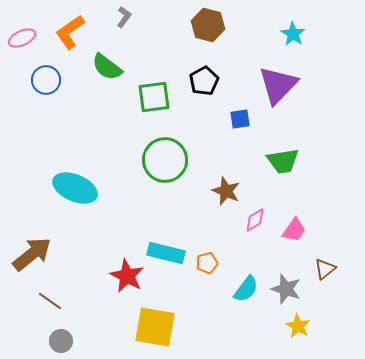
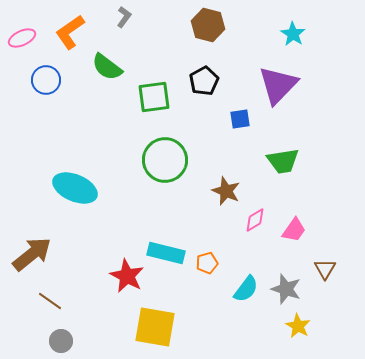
brown triangle: rotated 20 degrees counterclockwise
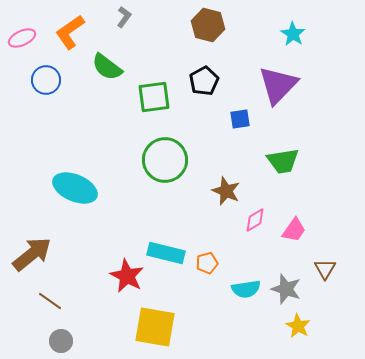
cyan semicircle: rotated 44 degrees clockwise
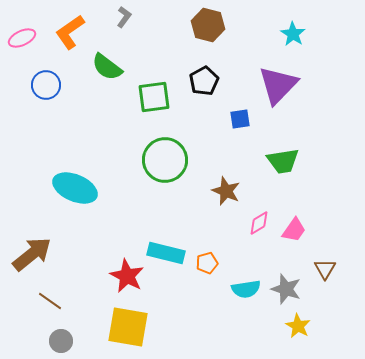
blue circle: moved 5 px down
pink diamond: moved 4 px right, 3 px down
yellow square: moved 27 px left
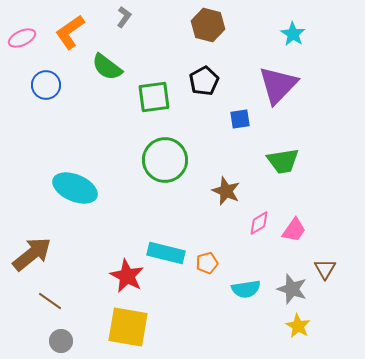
gray star: moved 6 px right
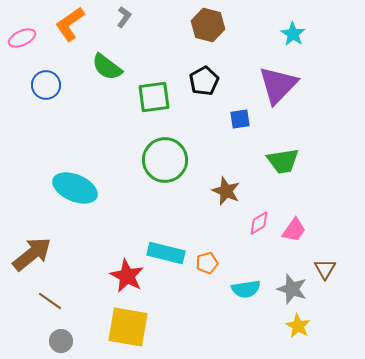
orange L-shape: moved 8 px up
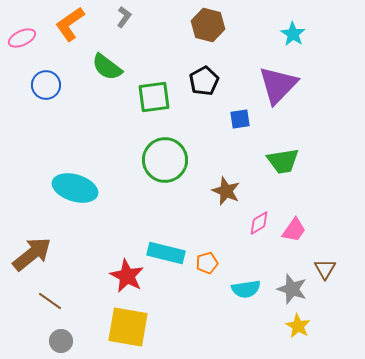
cyan ellipse: rotated 6 degrees counterclockwise
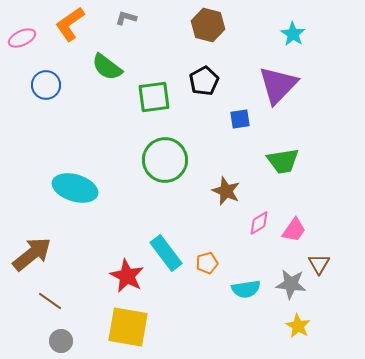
gray L-shape: moved 2 px right, 1 px down; rotated 110 degrees counterclockwise
cyan rectangle: rotated 39 degrees clockwise
brown triangle: moved 6 px left, 5 px up
gray star: moved 1 px left, 5 px up; rotated 12 degrees counterclockwise
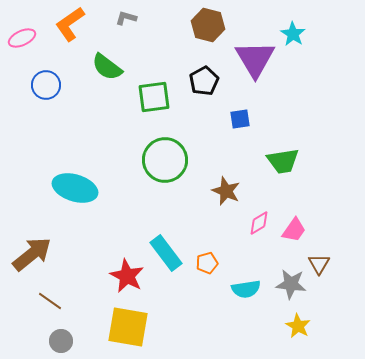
purple triangle: moved 23 px left, 26 px up; rotated 15 degrees counterclockwise
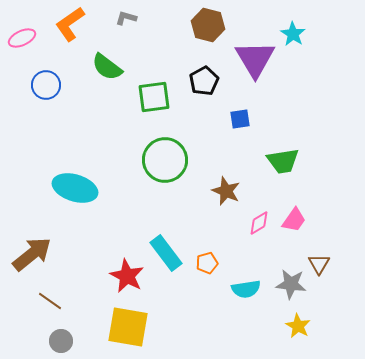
pink trapezoid: moved 10 px up
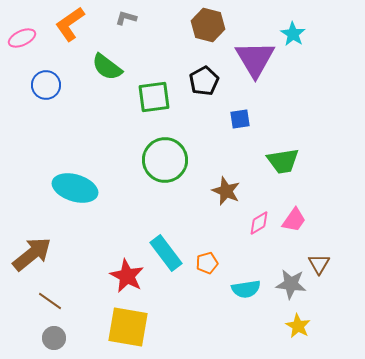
gray circle: moved 7 px left, 3 px up
